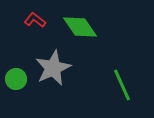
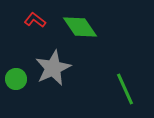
green line: moved 3 px right, 4 px down
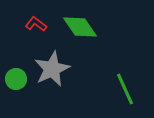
red L-shape: moved 1 px right, 4 px down
gray star: moved 1 px left, 1 px down
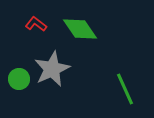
green diamond: moved 2 px down
green circle: moved 3 px right
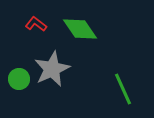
green line: moved 2 px left
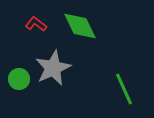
green diamond: moved 3 px up; rotated 9 degrees clockwise
gray star: moved 1 px right, 1 px up
green line: moved 1 px right
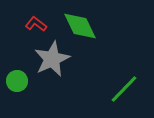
gray star: moved 1 px left, 9 px up
green circle: moved 2 px left, 2 px down
green line: rotated 68 degrees clockwise
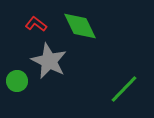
gray star: moved 3 px left, 2 px down; rotated 21 degrees counterclockwise
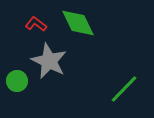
green diamond: moved 2 px left, 3 px up
